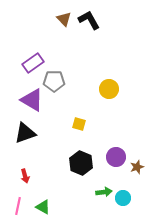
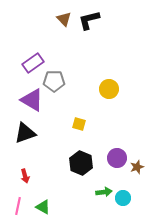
black L-shape: rotated 75 degrees counterclockwise
purple circle: moved 1 px right, 1 px down
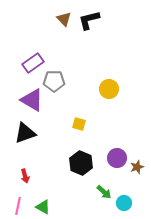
green arrow: rotated 49 degrees clockwise
cyan circle: moved 1 px right, 5 px down
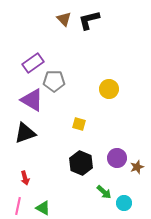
red arrow: moved 2 px down
green triangle: moved 1 px down
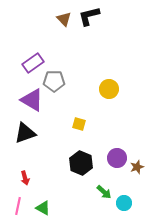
black L-shape: moved 4 px up
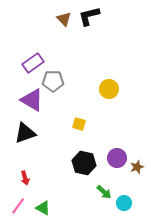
gray pentagon: moved 1 px left
black hexagon: moved 3 px right; rotated 10 degrees counterclockwise
pink line: rotated 24 degrees clockwise
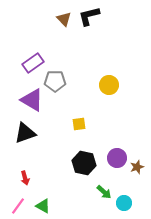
gray pentagon: moved 2 px right
yellow circle: moved 4 px up
yellow square: rotated 24 degrees counterclockwise
green triangle: moved 2 px up
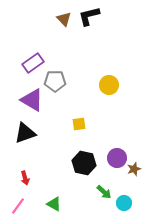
brown star: moved 3 px left, 2 px down
green triangle: moved 11 px right, 2 px up
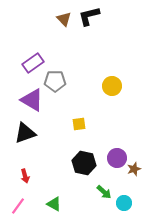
yellow circle: moved 3 px right, 1 px down
red arrow: moved 2 px up
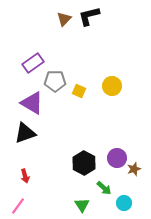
brown triangle: rotated 28 degrees clockwise
purple triangle: moved 3 px down
yellow square: moved 33 px up; rotated 32 degrees clockwise
black hexagon: rotated 15 degrees clockwise
green arrow: moved 4 px up
green triangle: moved 28 px right, 1 px down; rotated 28 degrees clockwise
